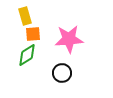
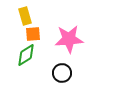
green diamond: moved 1 px left
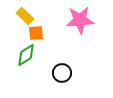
yellow rectangle: rotated 30 degrees counterclockwise
orange square: moved 3 px right, 1 px up
pink star: moved 11 px right, 19 px up
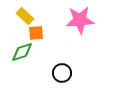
green diamond: moved 4 px left, 3 px up; rotated 15 degrees clockwise
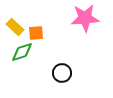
yellow rectangle: moved 10 px left, 11 px down
pink star: moved 5 px right, 2 px up
